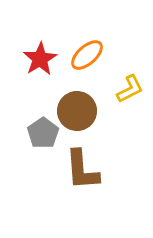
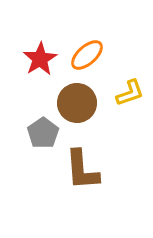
yellow L-shape: moved 4 px down; rotated 8 degrees clockwise
brown circle: moved 8 px up
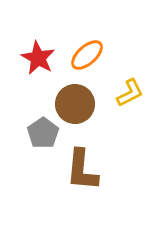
red star: moved 2 px left, 1 px up; rotated 12 degrees counterclockwise
yellow L-shape: rotated 8 degrees counterclockwise
brown circle: moved 2 px left, 1 px down
brown L-shape: rotated 9 degrees clockwise
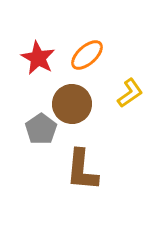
yellow L-shape: rotated 8 degrees counterclockwise
brown circle: moved 3 px left
gray pentagon: moved 2 px left, 4 px up
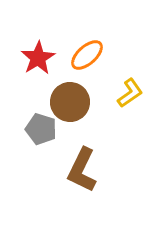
red star: rotated 12 degrees clockwise
brown circle: moved 2 px left, 2 px up
gray pentagon: rotated 20 degrees counterclockwise
brown L-shape: rotated 21 degrees clockwise
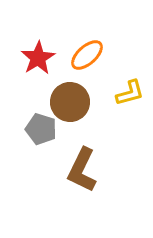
yellow L-shape: rotated 20 degrees clockwise
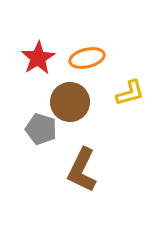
orange ellipse: moved 3 px down; rotated 28 degrees clockwise
